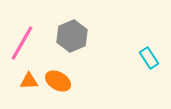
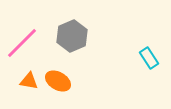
pink line: rotated 15 degrees clockwise
orange triangle: rotated 12 degrees clockwise
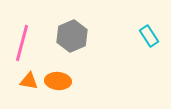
pink line: rotated 30 degrees counterclockwise
cyan rectangle: moved 22 px up
orange ellipse: rotated 25 degrees counterclockwise
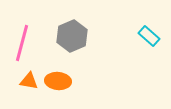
cyan rectangle: rotated 15 degrees counterclockwise
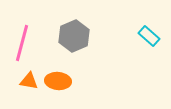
gray hexagon: moved 2 px right
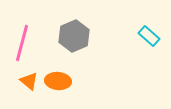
orange triangle: rotated 30 degrees clockwise
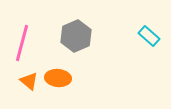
gray hexagon: moved 2 px right
orange ellipse: moved 3 px up
